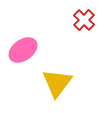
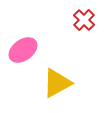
yellow triangle: rotated 24 degrees clockwise
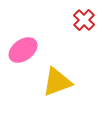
yellow triangle: moved 1 px up; rotated 8 degrees clockwise
